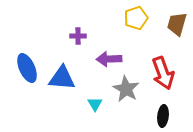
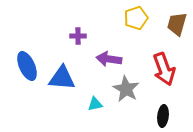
purple arrow: rotated 10 degrees clockwise
blue ellipse: moved 2 px up
red arrow: moved 1 px right, 4 px up
cyan triangle: rotated 49 degrees clockwise
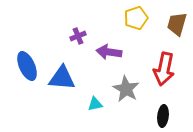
purple cross: rotated 21 degrees counterclockwise
purple arrow: moved 7 px up
red arrow: rotated 32 degrees clockwise
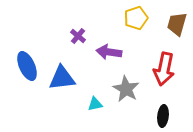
purple cross: rotated 28 degrees counterclockwise
blue triangle: rotated 12 degrees counterclockwise
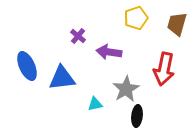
gray star: rotated 12 degrees clockwise
black ellipse: moved 26 px left
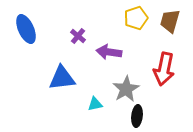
brown trapezoid: moved 7 px left, 3 px up
blue ellipse: moved 1 px left, 37 px up
